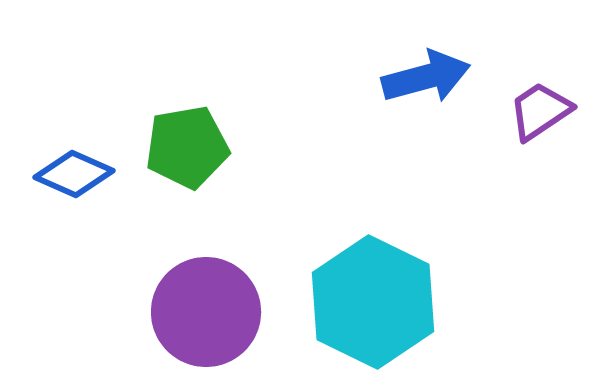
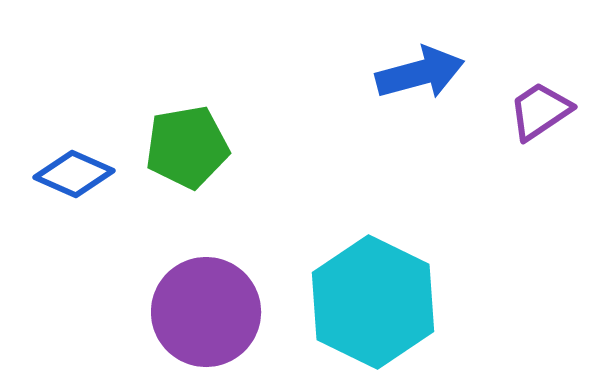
blue arrow: moved 6 px left, 4 px up
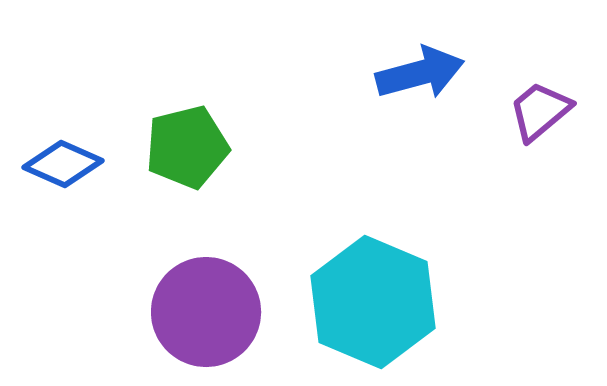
purple trapezoid: rotated 6 degrees counterclockwise
green pentagon: rotated 4 degrees counterclockwise
blue diamond: moved 11 px left, 10 px up
cyan hexagon: rotated 3 degrees counterclockwise
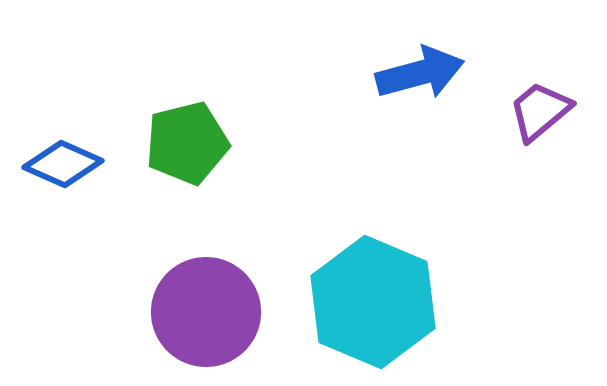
green pentagon: moved 4 px up
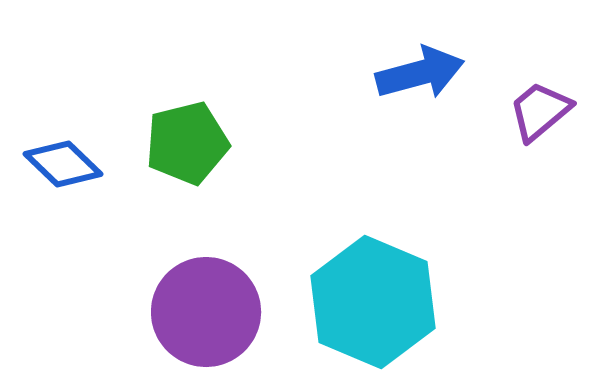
blue diamond: rotated 20 degrees clockwise
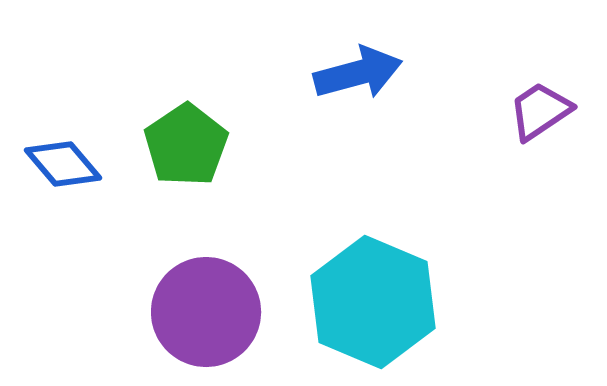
blue arrow: moved 62 px left
purple trapezoid: rotated 6 degrees clockwise
green pentagon: moved 1 px left, 2 px down; rotated 20 degrees counterclockwise
blue diamond: rotated 6 degrees clockwise
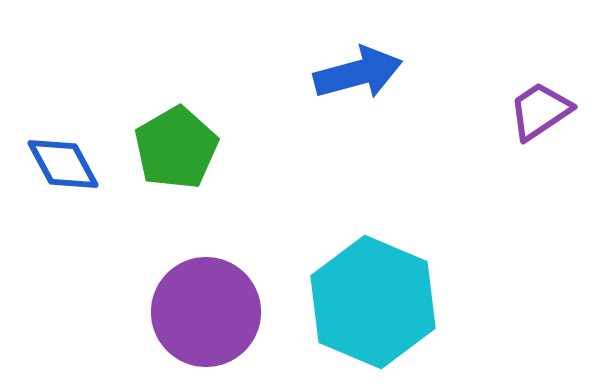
green pentagon: moved 10 px left, 3 px down; rotated 4 degrees clockwise
blue diamond: rotated 12 degrees clockwise
